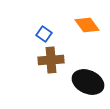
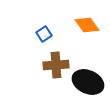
blue square: rotated 21 degrees clockwise
brown cross: moved 5 px right, 5 px down
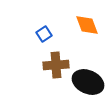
orange diamond: rotated 15 degrees clockwise
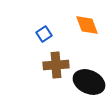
black ellipse: moved 1 px right
